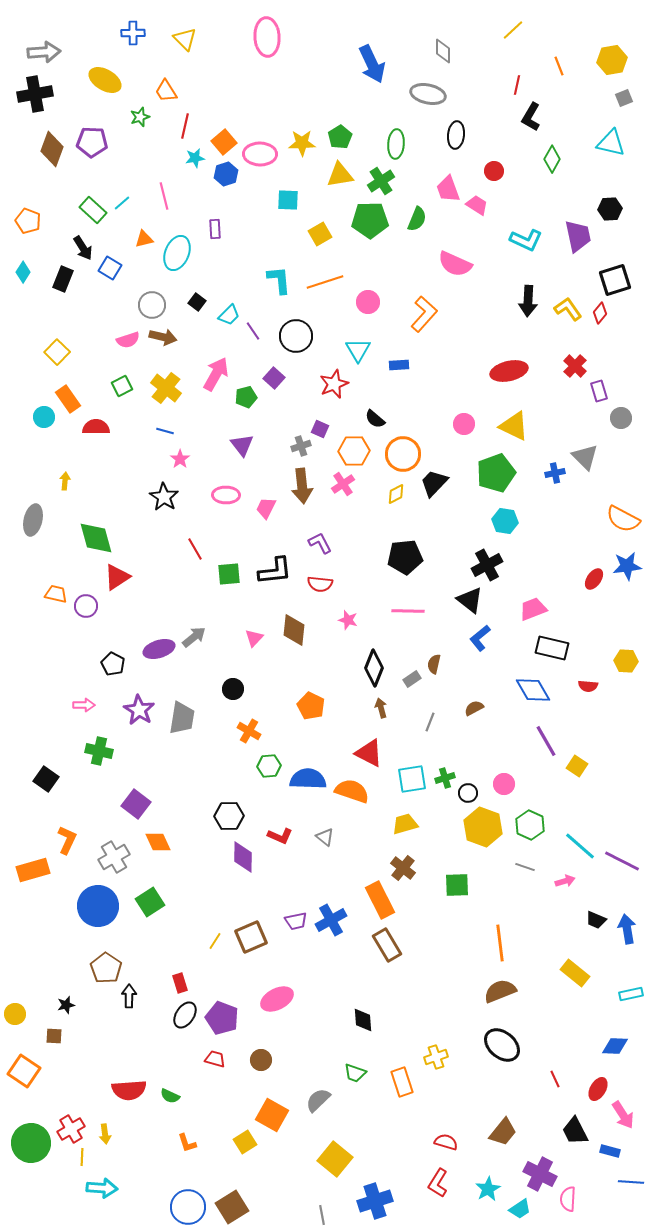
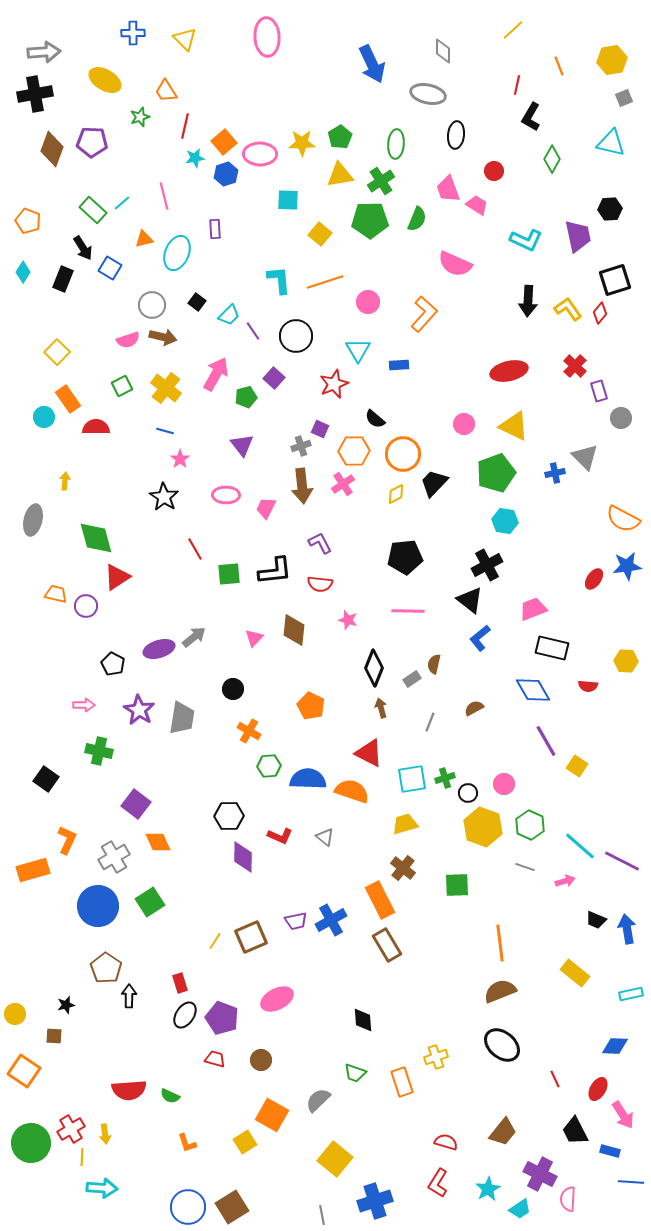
yellow square at (320, 234): rotated 20 degrees counterclockwise
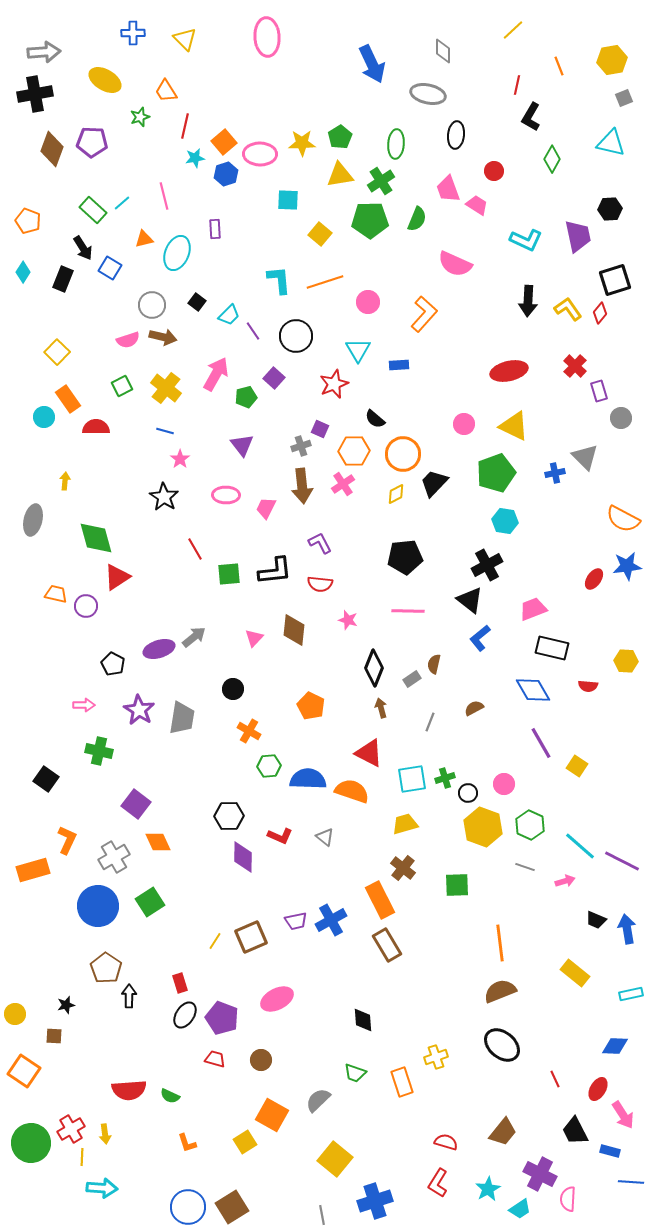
purple line at (546, 741): moved 5 px left, 2 px down
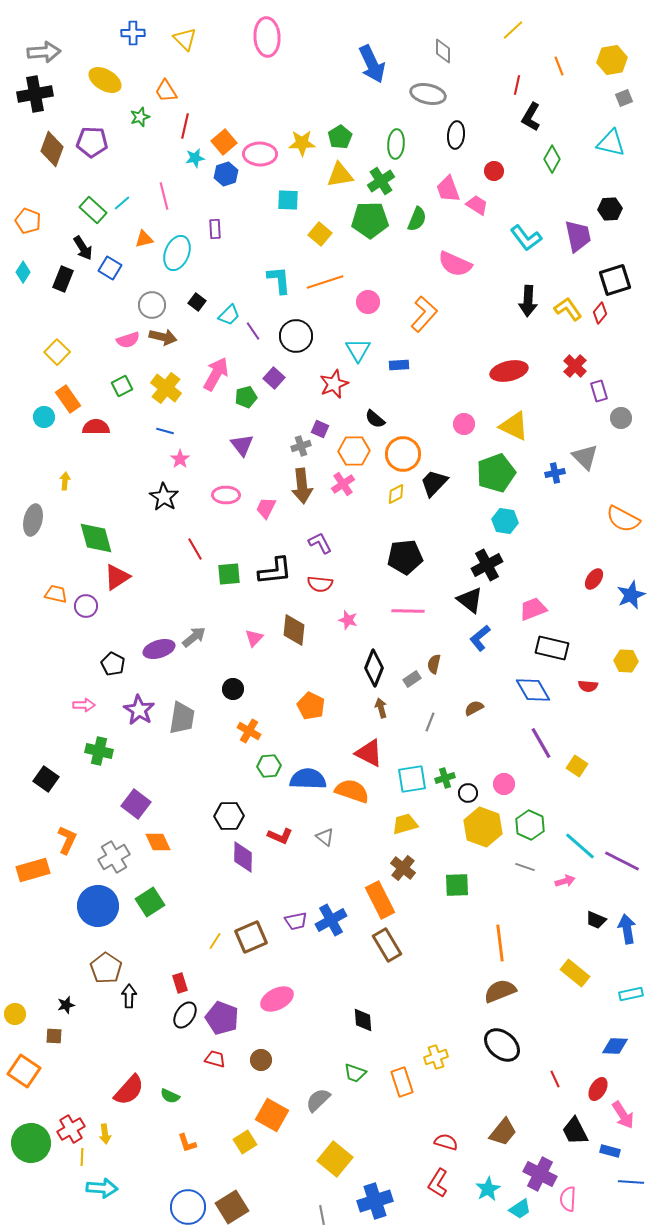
cyan L-shape at (526, 240): moved 2 px up; rotated 28 degrees clockwise
blue star at (627, 566): moved 4 px right, 29 px down; rotated 16 degrees counterclockwise
red semicircle at (129, 1090): rotated 44 degrees counterclockwise
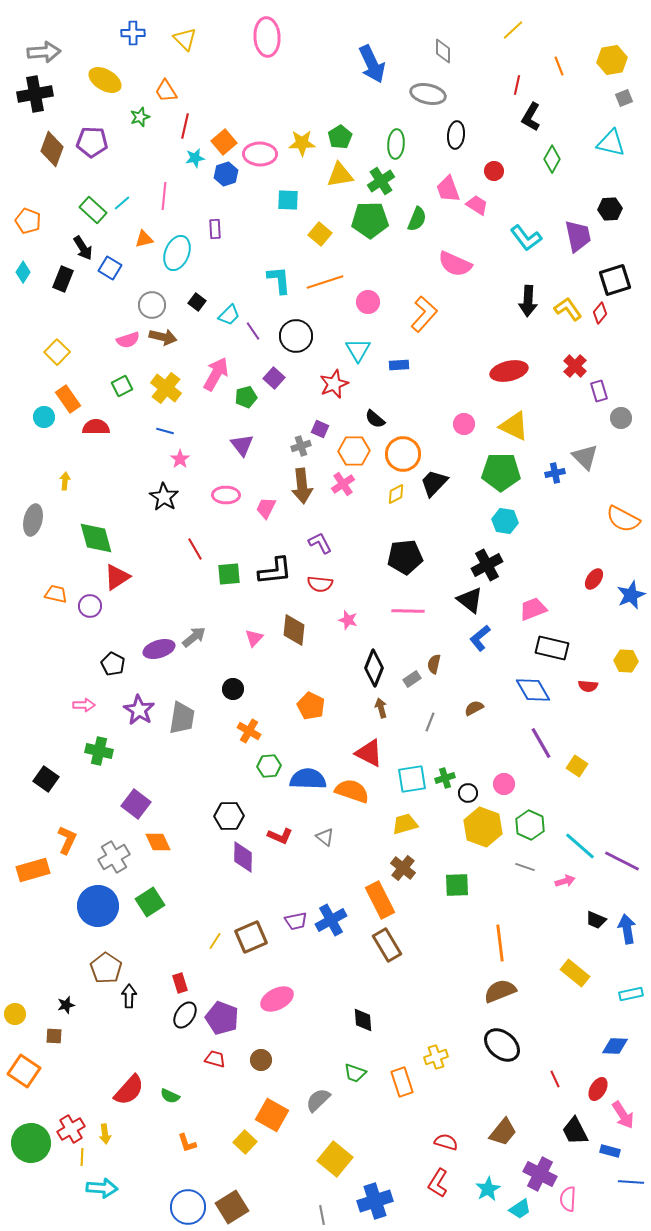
pink line at (164, 196): rotated 20 degrees clockwise
green pentagon at (496, 473): moved 5 px right, 1 px up; rotated 21 degrees clockwise
purple circle at (86, 606): moved 4 px right
yellow square at (245, 1142): rotated 15 degrees counterclockwise
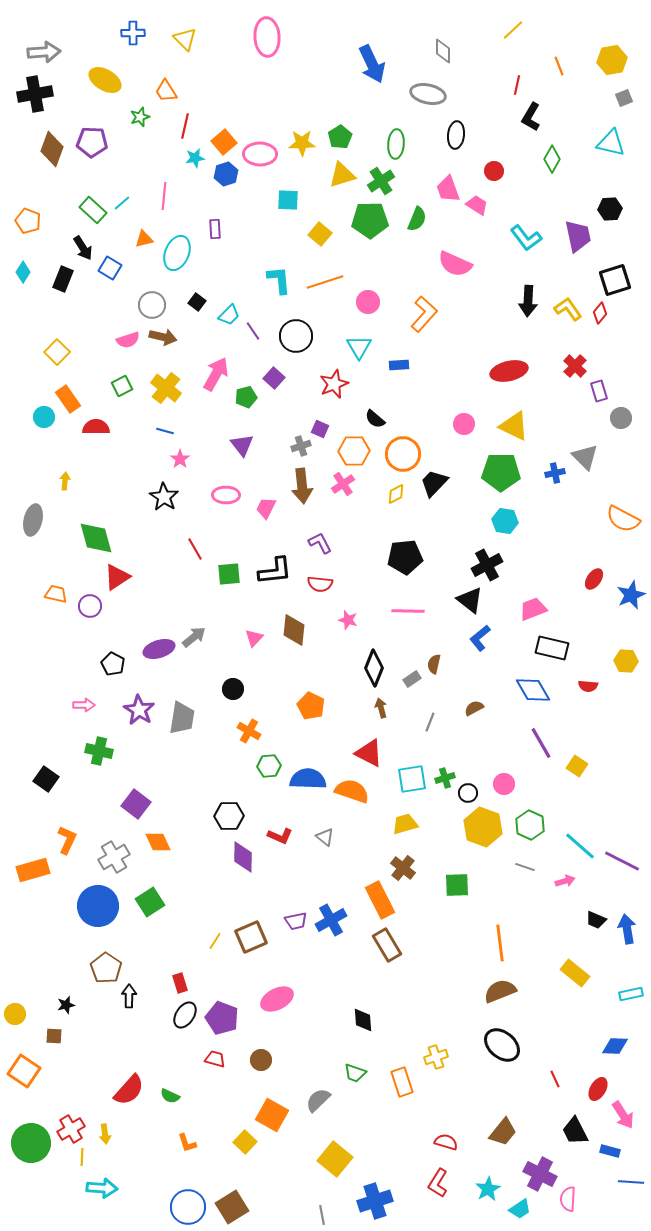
yellow triangle at (340, 175): moved 2 px right; rotated 8 degrees counterclockwise
cyan triangle at (358, 350): moved 1 px right, 3 px up
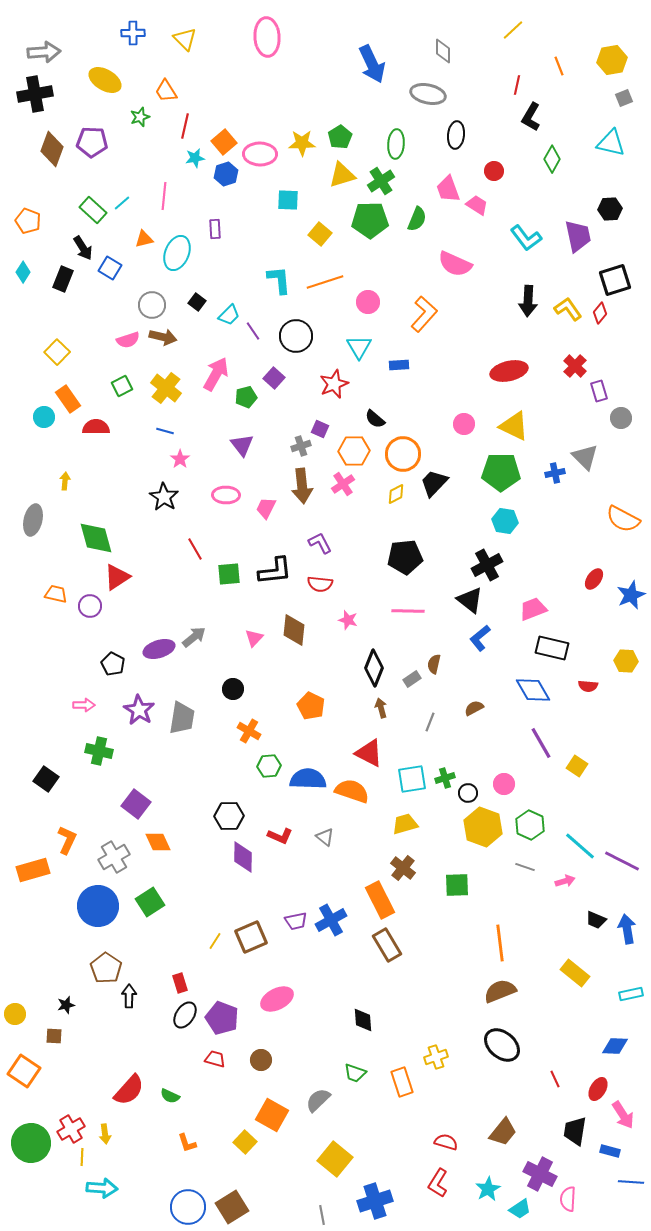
black trapezoid at (575, 1131): rotated 36 degrees clockwise
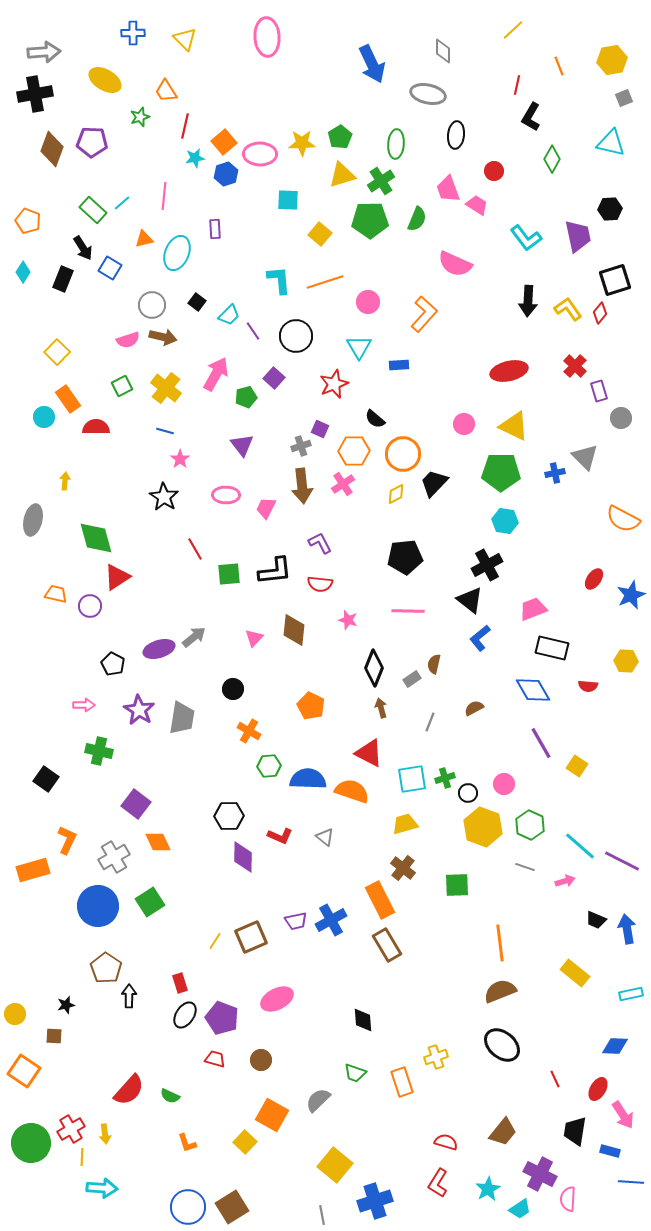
yellow square at (335, 1159): moved 6 px down
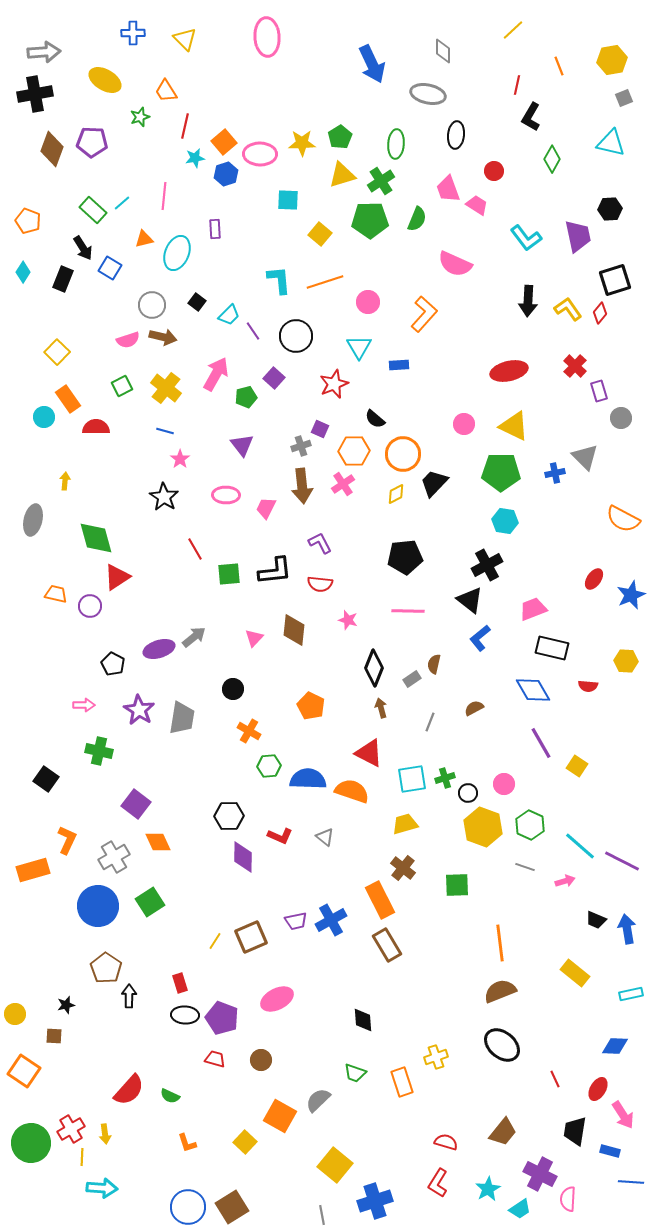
black ellipse at (185, 1015): rotated 60 degrees clockwise
orange square at (272, 1115): moved 8 px right, 1 px down
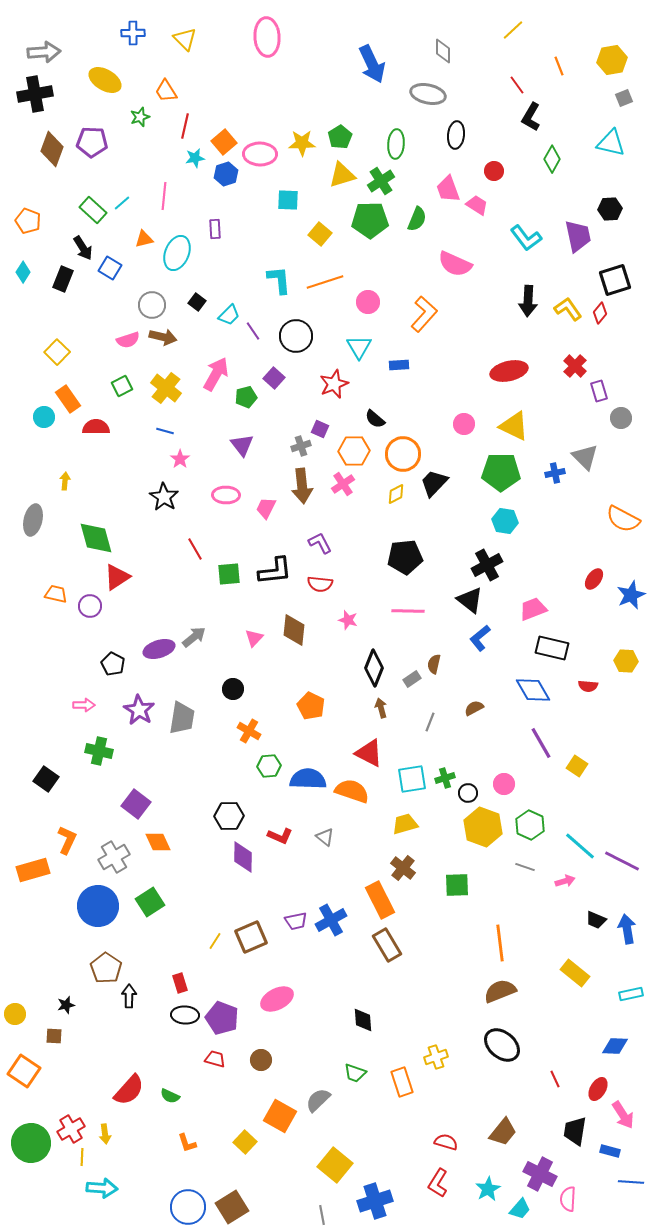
red line at (517, 85): rotated 48 degrees counterclockwise
cyan trapezoid at (520, 1209): rotated 15 degrees counterclockwise
